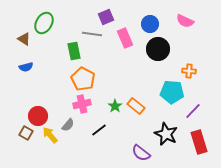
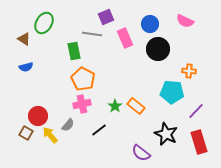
purple line: moved 3 px right
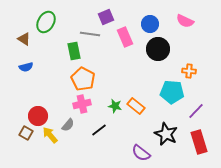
green ellipse: moved 2 px right, 1 px up
gray line: moved 2 px left
pink rectangle: moved 1 px up
green star: rotated 24 degrees counterclockwise
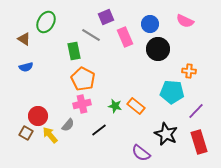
gray line: moved 1 px right, 1 px down; rotated 24 degrees clockwise
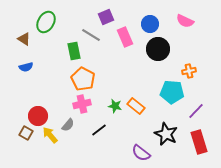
orange cross: rotated 16 degrees counterclockwise
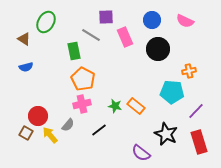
purple square: rotated 21 degrees clockwise
blue circle: moved 2 px right, 4 px up
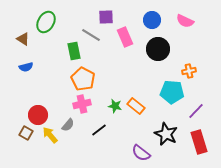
brown triangle: moved 1 px left
red circle: moved 1 px up
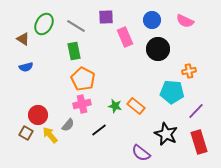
green ellipse: moved 2 px left, 2 px down
gray line: moved 15 px left, 9 px up
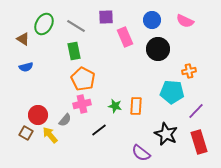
orange rectangle: rotated 54 degrees clockwise
gray semicircle: moved 3 px left, 5 px up
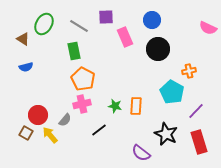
pink semicircle: moved 23 px right, 7 px down
gray line: moved 3 px right
cyan pentagon: rotated 25 degrees clockwise
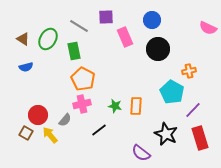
green ellipse: moved 4 px right, 15 px down
purple line: moved 3 px left, 1 px up
red rectangle: moved 1 px right, 4 px up
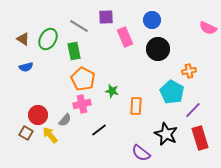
green star: moved 3 px left, 15 px up
